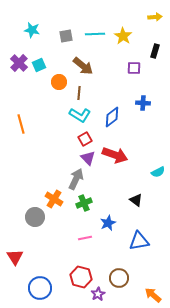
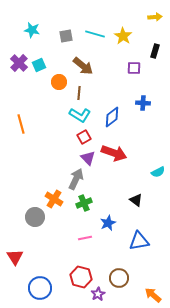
cyan line: rotated 18 degrees clockwise
red square: moved 1 px left, 2 px up
red arrow: moved 1 px left, 2 px up
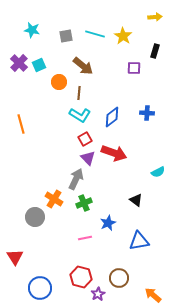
blue cross: moved 4 px right, 10 px down
red square: moved 1 px right, 2 px down
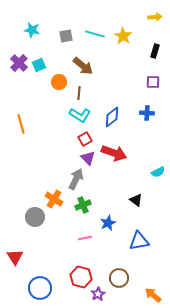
purple square: moved 19 px right, 14 px down
green cross: moved 1 px left, 2 px down
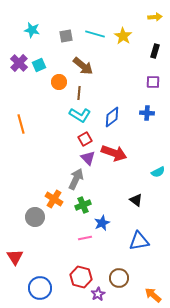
blue star: moved 6 px left
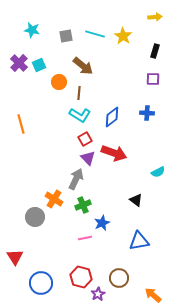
purple square: moved 3 px up
blue circle: moved 1 px right, 5 px up
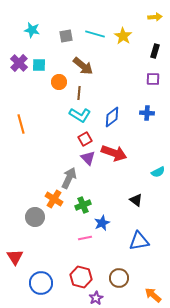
cyan square: rotated 24 degrees clockwise
gray arrow: moved 7 px left, 1 px up
purple star: moved 2 px left, 4 px down
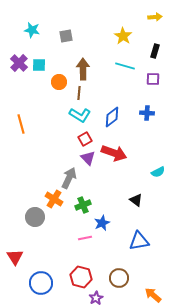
cyan line: moved 30 px right, 32 px down
brown arrow: moved 3 px down; rotated 130 degrees counterclockwise
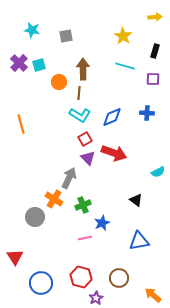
cyan square: rotated 16 degrees counterclockwise
blue diamond: rotated 15 degrees clockwise
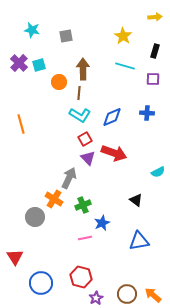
brown circle: moved 8 px right, 16 px down
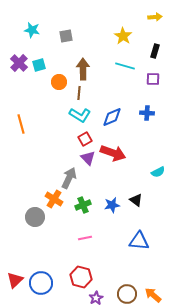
red arrow: moved 1 px left
blue star: moved 10 px right, 18 px up; rotated 14 degrees clockwise
blue triangle: rotated 15 degrees clockwise
red triangle: moved 23 px down; rotated 18 degrees clockwise
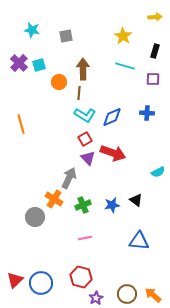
cyan L-shape: moved 5 px right
